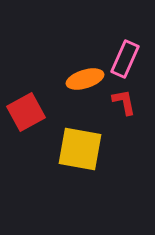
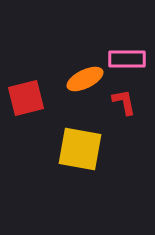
pink rectangle: moved 2 px right; rotated 66 degrees clockwise
orange ellipse: rotated 9 degrees counterclockwise
red square: moved 14 px up; rotated 15 degrees clockwise
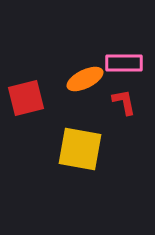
pink rectangle: moved 3 px left, 4 px down
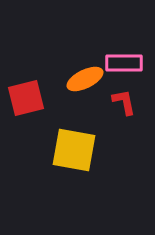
yellow square: moved 6 px left, 1 px down
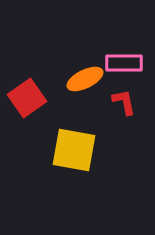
red square: moved 1 px right; rotated 21 degrees counterclockwise
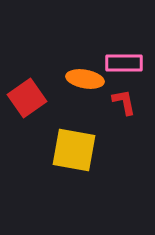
orange ellipse: rotated 36 degrees clockwise
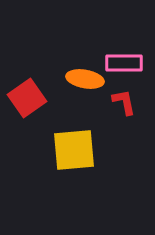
yellow square: rotated 15 degrees counterclockwise
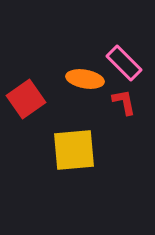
pink rectangle: rotated 45 degrees clockwise
red square: moved 1 px left, 1 px down
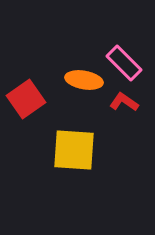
orange ellipse: moved 1 px left, 1 px down
red L-shape: rotated 44 degrees counterclockwise
yellow square: rotated 9 degrees clockwise
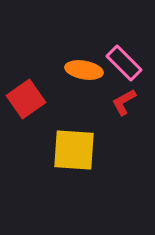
orange ellipse: moved 10 px up
red L-shape: rotated 64 degrees counterclockwise
